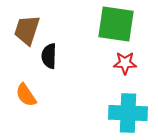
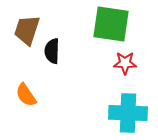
green square: moved 5 px left
black semicircle: moved 3 px right, 5 px up
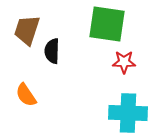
green square: moved 4 px left
red star: moved 1 px left, 1 px up
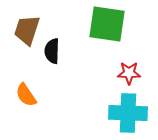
red star: moved 5 px right, 11 px down
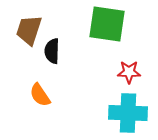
brown trapezoid: moved 2 px right
red star: moved 1 px up
orange semicircle: moved 14 px right
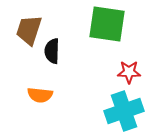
orange semicircle: rotated 50 degrees counterclockwise
cyan cross: moved 4 px left, 2 px up; rotated 21 degrees counterclockwise
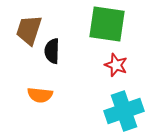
red star: moved 13 px left, 7 px up; rotated 20 degrees clockwise
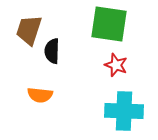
green square: moved 2 px right
cyan cross: rotated 21 degrees clockwise
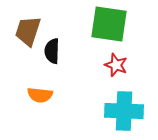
brown trapezoid: moved 1 px left, 1 px down
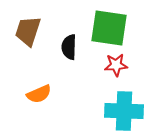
green square: moved 4 px down
black semicircle: moved 17 px right, 4 px up
red star: rotated 25 degrees counterclockwise
orange semicircle: moved 1 px left, 1 px up; rotated 30 degrees counterclockwise
